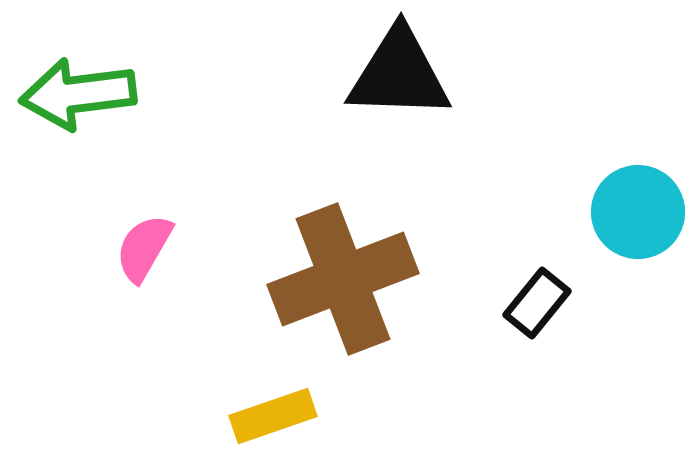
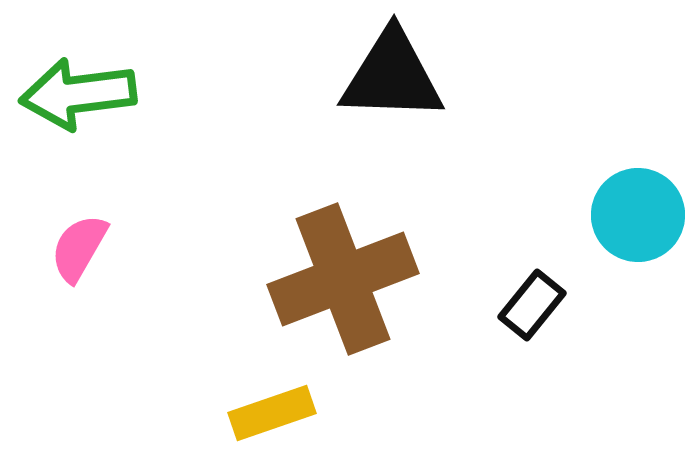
black triangle: moved 7 px left, 2 px down
cyan circle: moved 3 px down
pink semicircle: moved 65 px left
black rectangle: moved 5 px left, 2 px down
yellow rectangle: moved 1 px left, 3 px up
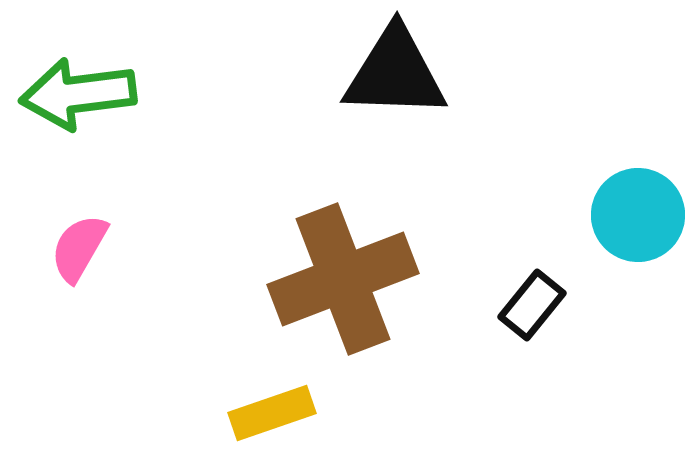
black triangle: moved 3 px right, 3 px up
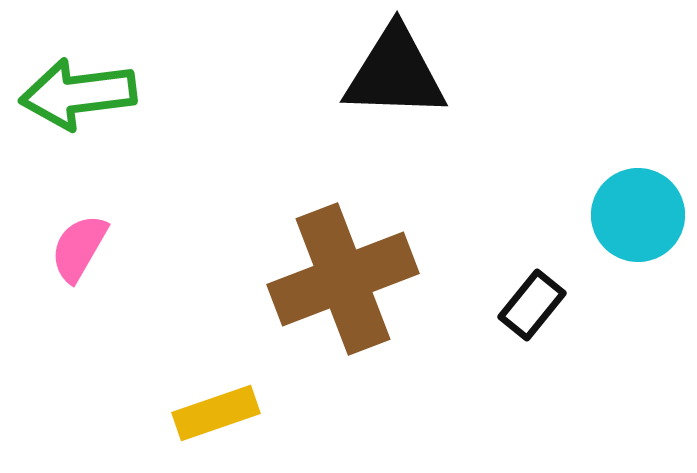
yellow rectangle: moved 56 px left
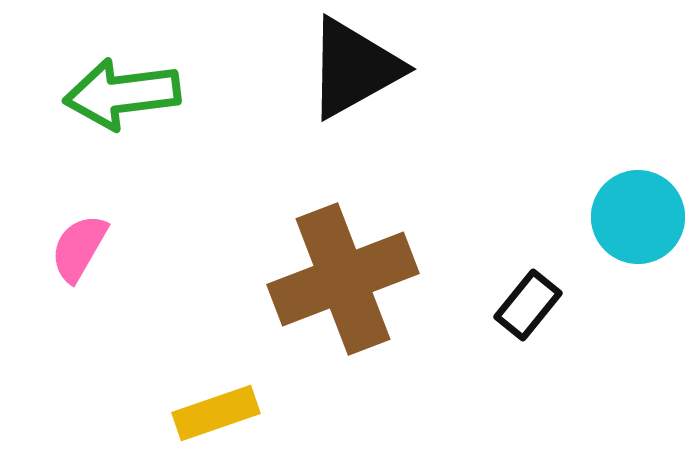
black triangle: moved 41 px left, 5 px up; rotated 31 degrees counterclockwise
green arrow: moved 44 px right
cyan circle: moved 2 px down
black rectangle: moved 4 px left
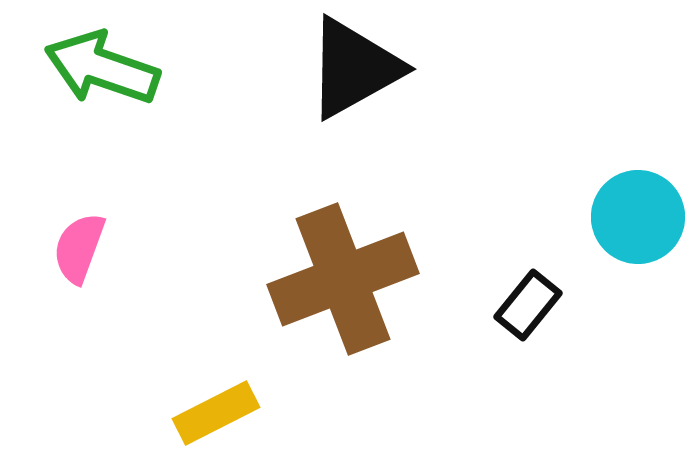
green arrow: moved 20 px left, 26 px up; rotated 26 degrees clockwise
pink semicircle: rotated 10 degrees counterclockwise
yellow rectangle: rotated 8 degrees counterclockwise
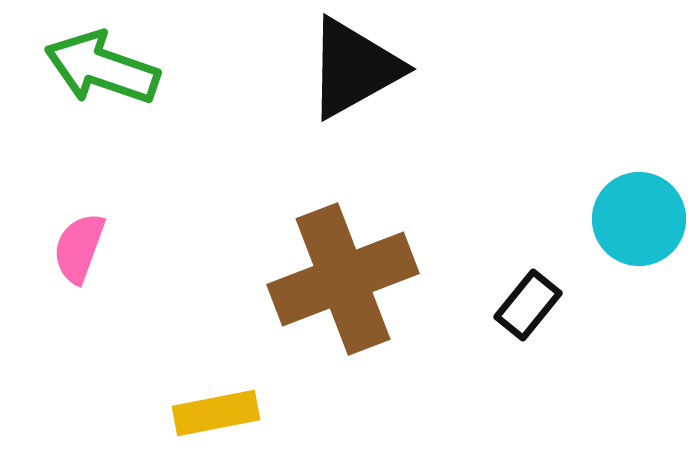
cyan circle: moved 1 px right, 2 px down
yellow rectangle: rotated 16 degrees clockwise
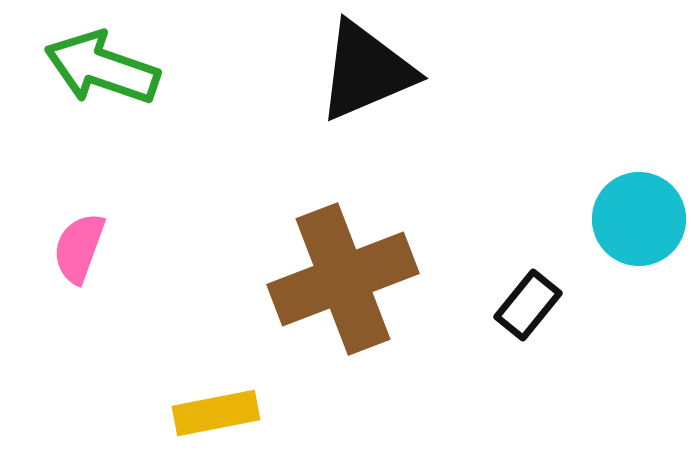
black triangle: moved 12 px right, 3 px down; rotated 6 degrees clockwise
